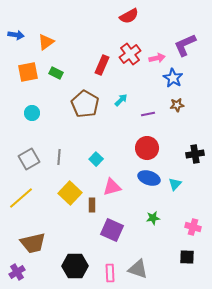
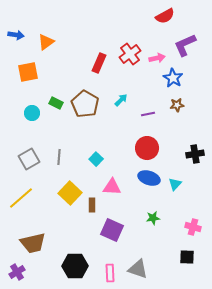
red semicircle: moved 36 px right
red rectangle: moved 3 px left, 2 px up
green rectangle: moved 30 px down
pink triangle: rotated 18 degrees clockwise
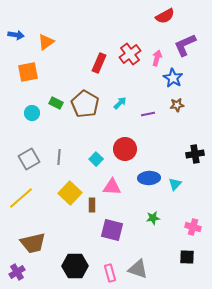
pink arrow: rotated 63 degrees counterclockwise
cyan arrow: moved 1 px left, 3 px down
red circle: moved 22 px left, 1 px down
blue ellipse: rotated 20 degrees counterclockwise
purple square: rotated 10 degrees counterclockwise
pink rectangle: rotated 12 degrees counterclockwise
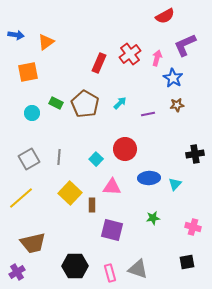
black square: moved 5 px down; rotated 14 degrees counterclockwise
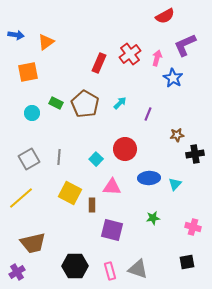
brown star: moved 30 px down
purple line: rotated 56 degrees counterclockwise
yellow square: rotated 15 degrees counterclockwise
pink rectangle: moved 2 px up
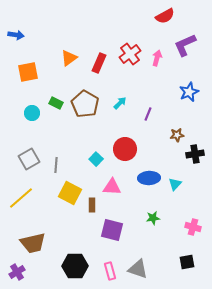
orange triangle: moved 23 px right, 16 px down
blue star: moved 16 px right, 14 px down; rotated 18 degrees clockwise
gray line: moved 3 px left, 8 px down
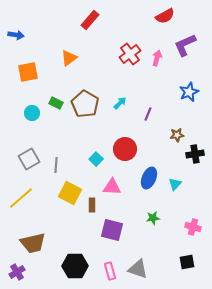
red rectangle: moved 9 px left, 43 px up; rotated 18 degrees clockwise
blue ellipse: rotated 65 degrees counterclockwise
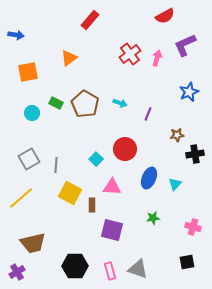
cyan arrow: rotated 64 degrees clockwise
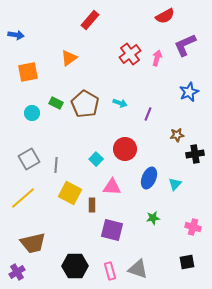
yellow line: moved 2 px right
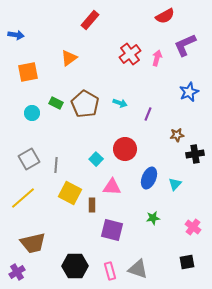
pink cross: rotated 21 degrees clockwise
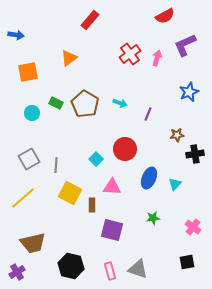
black hexagon: moved 4 px left; rotated 15 degrees clockwise
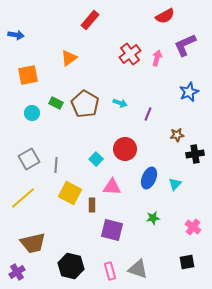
orange square: moved 3 px down
